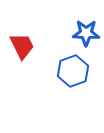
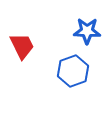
blue star: moved 1 px right, 2 px up
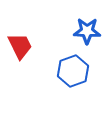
red trapezoid: moved 2 px left
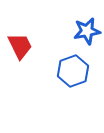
blue star: rotated 12 degrees counterclockwise
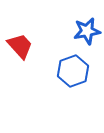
red trapezoid: rotated 16 degrees counterclockwise
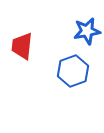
red trapezoid: moved 2 px right; rotated 132 degrees counterclockwise
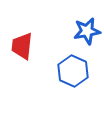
blue hexagon: rotated 16 degrees counterclockwise
